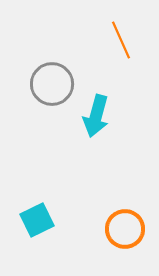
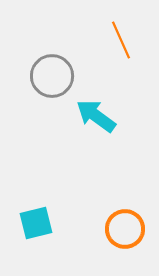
gray circle: moved 8 px up
cyan arrow: rotated 111 degrees clockwise
cyan square: moved 1 px left, 3 px down; rotated 12 degrees clockwise
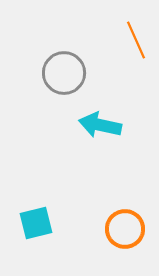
orange line: moved 15 px right
gray circle: moved 12 px right, 3 px up
cyan arrow: moved 4 px right, 9 px down; rotated 24 degrees counterclockwise
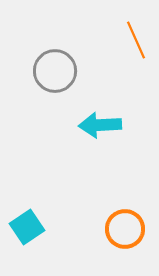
gray circle: moved 9 px left, 2 px up
cyan arrow: rotated 15 degrees counterclockwise
cyan square: moved 9 px left, 4 px down; rotated 20 degrees counterclockwise
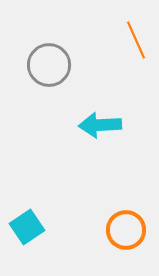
gray circle: moved 6 px left, 6 px up
orange circle: moved 1 px right, 1 px down
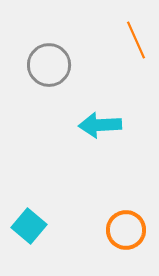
cyan square: moved 2 px right, 1 px up; rotated 16 degrees counterclockwise
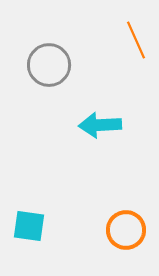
cyan square: rotated 32 degrees counterclockwise
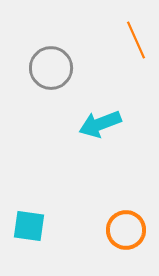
gray circle: moved 2 px right, 3 px down
cyan arrow: moved 1 px up; rotated 18 degrees counterclockwise
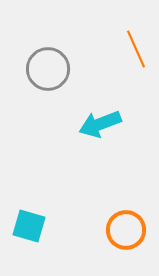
orange line: moved 9 px down
gray circle: moved 3 px left, 1 px down
cyan square: rotated 8 degrees clockwise
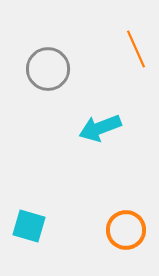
cyan arrow: moved 4 px down
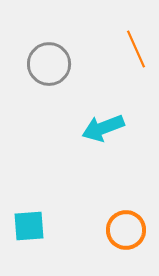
gray circle: moved 1 px right, 5 px up
cyan arrow: moved 3 px right
cyan square: rotated 20 degrees counterclockwise
